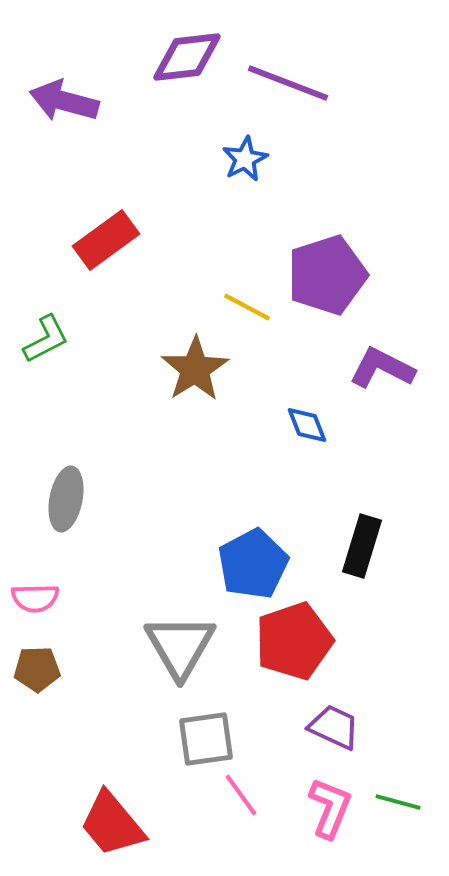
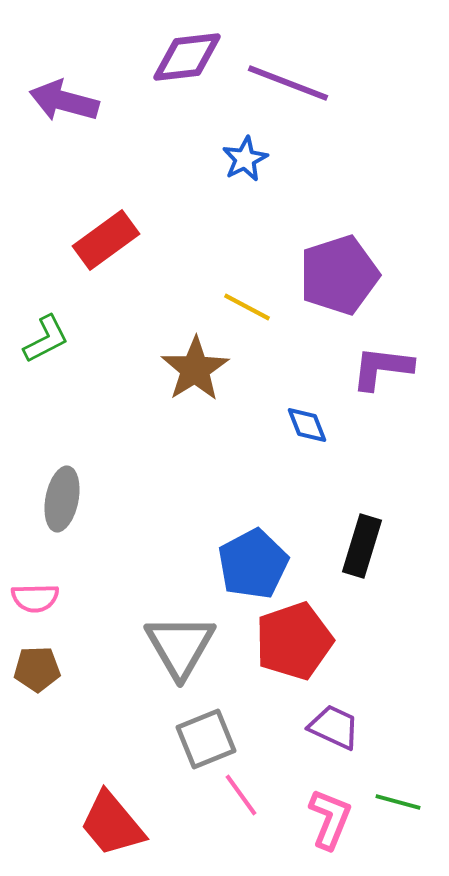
purple pentagon: moved 12 px right
purple L-shape: rotated 20 degrees counterclockwise
gray ellipse: moved 4 px left
gray square: rotated 14 degrees counterclockwise
pink L-shape: moved 11 px down
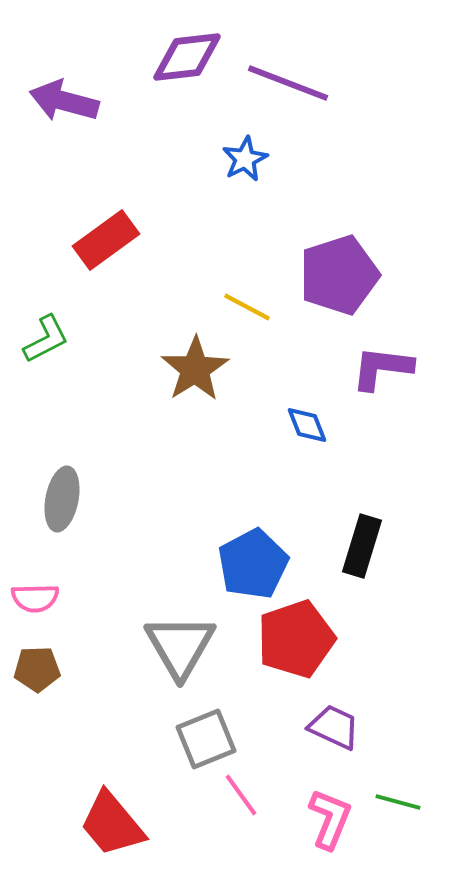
red pentagon: moved 2 px right, 2 px up
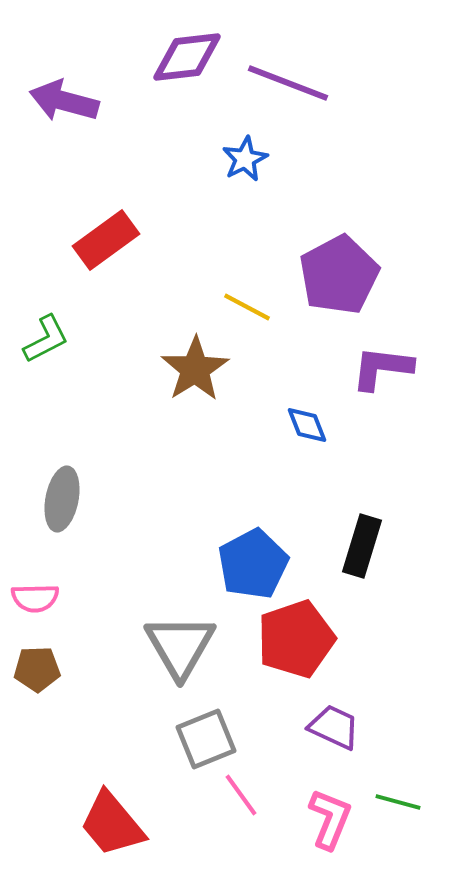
purple pentagon: rotated 10 degrees counterclockwise
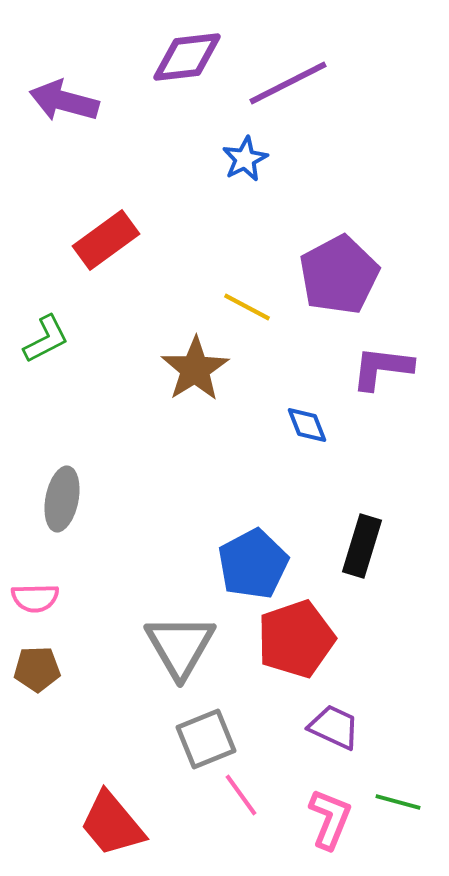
purple line: rotated 48 degrees counterclockwise
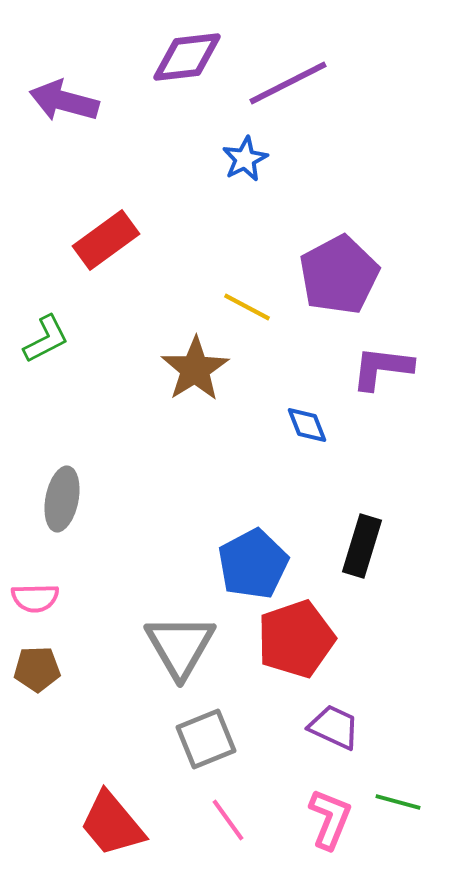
pink line: moved 13 px left, 25 px down
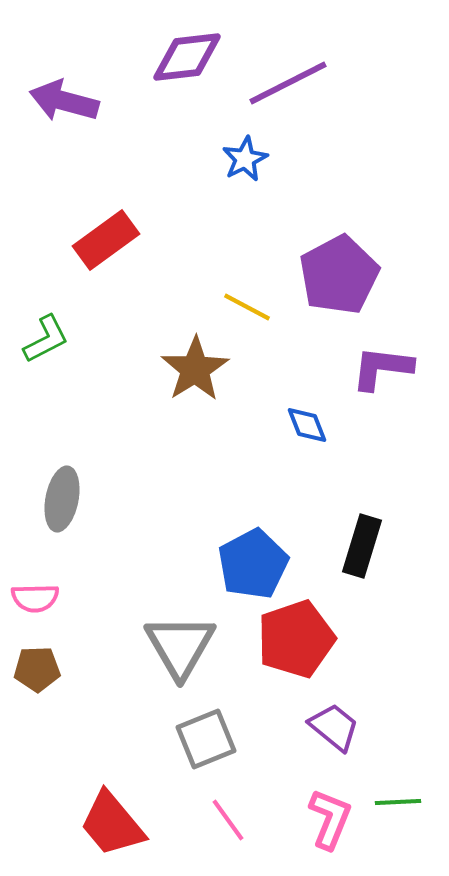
purple trapezoid: rotated 14 degrees clockwise
green line: rotated 18 degrees counterclockwise
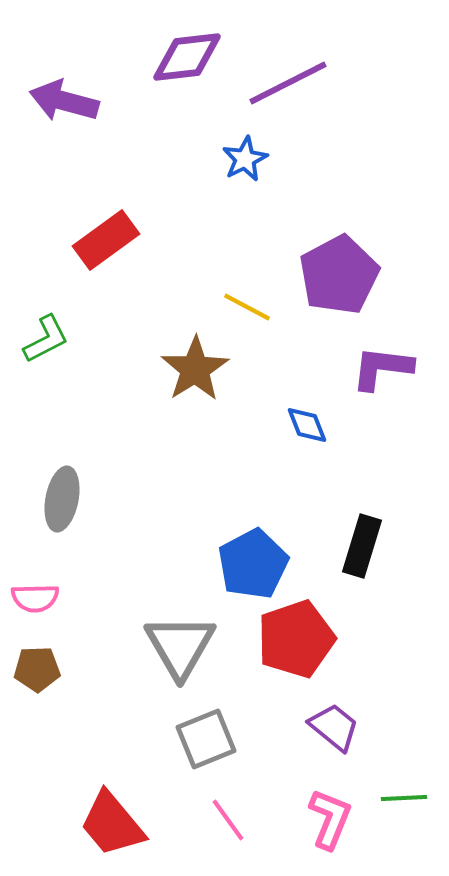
green line: moved 6 px right, 4 px up
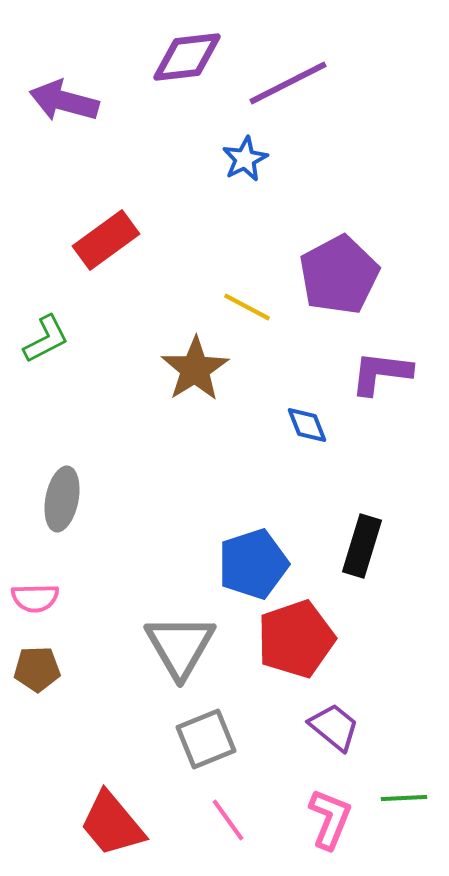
purple L-shape: moved 1 px left, 5 px down
blue pentagon: rotated 10 degrees clockwise
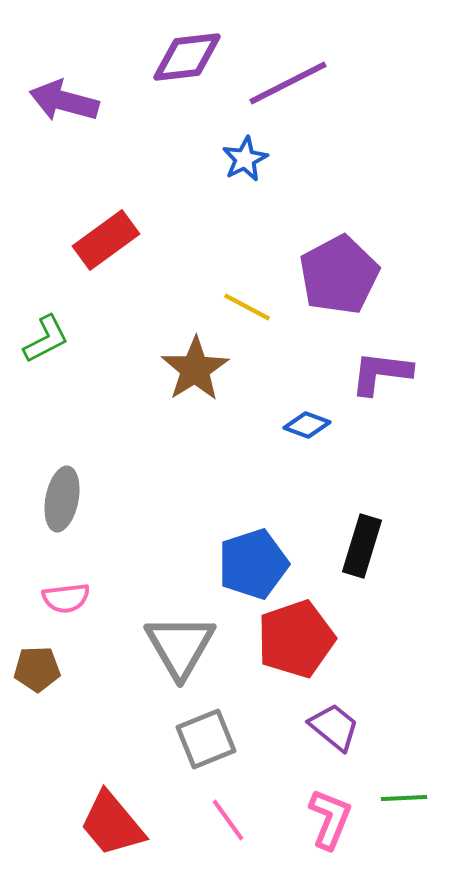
blue diamond: rotated 48 degrees counterclockwise
pink semicircle: moved 31 px right; rotated 6 degrees counterclockwise
